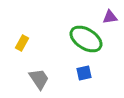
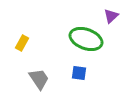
purple triangle: moved 1 px right, 1 px up; rotated 35 degrees counterclockwise
green ellipse: rotated 12 degrees counterclockwise
blue square: moved 5 px left; rotated 21 degrees clockwise
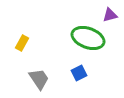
purple triangle: moved 1 px left, 1 px up; rotated 28 degrees clockwise
green ellipse: moved 2 px right, 1 px up
blue square: rotated 35 degrees counterclockwise
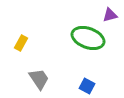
yellow rectangle: moved 1 px left
blue square: moved 8 px right, 13 px down; rotated 35 degrees counterclockwise
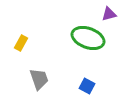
purple triangle: moved 1 px left, 1 px up
gray trapezoid: rotated 15 degrees clockwise
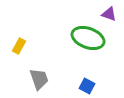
purple triangle: rotated 35 degrees clockwise
yellow rectangle: moved 2 px left, 3 px down
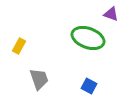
purple triangle: moved 2 px right
blue square: moved 2 px right
